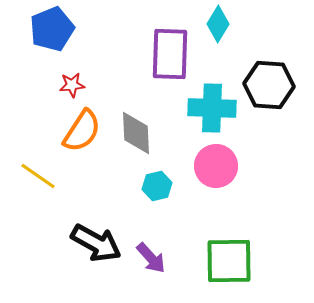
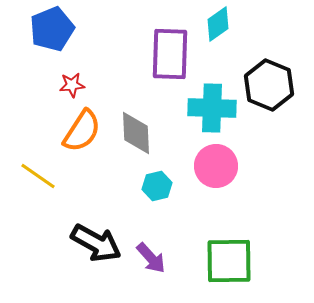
cyan diamond: rotated 24 degrees clockwise
black hexagon: rotated 18 degrees clockwise
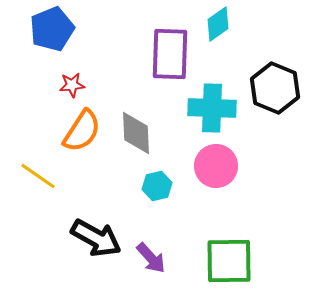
black hexagon: moved 6 px right, 3 px down
black arrow: moved 5 px up
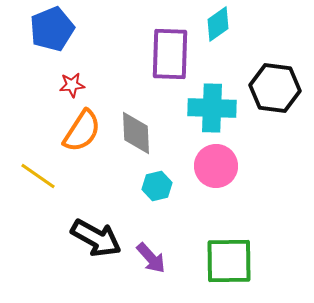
black hexagon: rotated 15 degrees counterclockwise
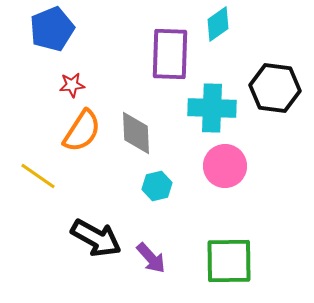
pink circle: moved 9 px right
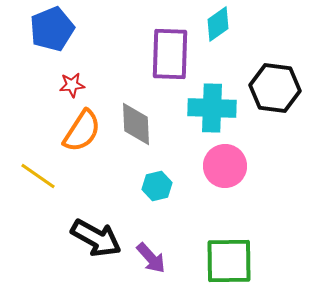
gray diamond: moved 9 px up
